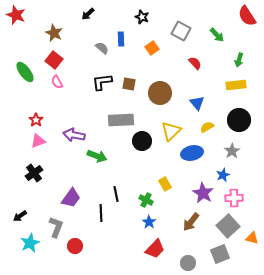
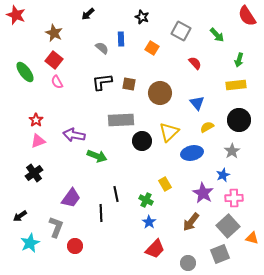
orange square at (152, 48): rotated 24 degrees counterclockwise
yellow triangle at (171, 131): moved 2 px left, 1 px down
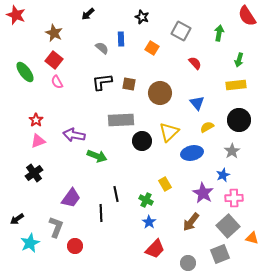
green arrow at (217, 35): moved 2 px right, 2 px up; rotated 126 degrees counterclockwise
black arrow at (20, 216): moved 3 px left, 3 px down
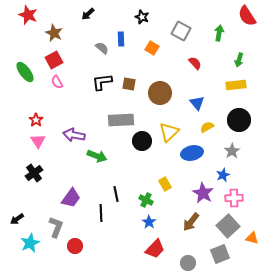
red star at (16, 15): moved 12 px right
red square at (54, 60): rotated 24 degrees clockwise
pink triangle at (38, 141): rotated 42 degrees counterclockwise
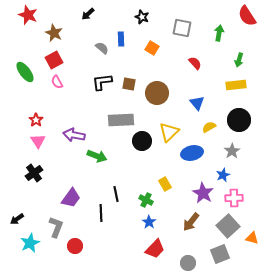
gray square at (181, 31): moved 1 px right, 3 px up; rotated 18 degrees counterclockwise
brown circle at (160, 93): moved 3 px left
yellow semicircle at (207, 127): moved 2 px right
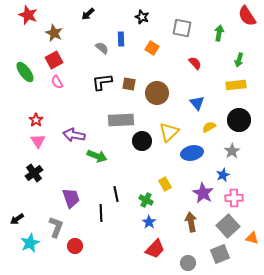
purple trapezoid at (71, 198): rotated 55 degrees counterclockwise
brown arrow at (191, 222): rotated 132 degrees clockwise
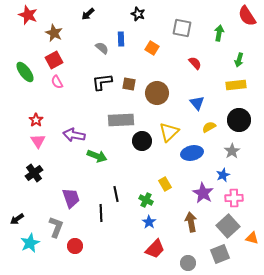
black star at (142, 17): moved 4 px left, 3 px up
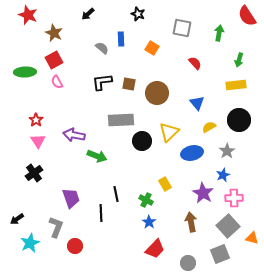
green ellipse at (25, 72): rotated 55 degrees counterclockwise
gray star at (232, 151): moved 5 px left
